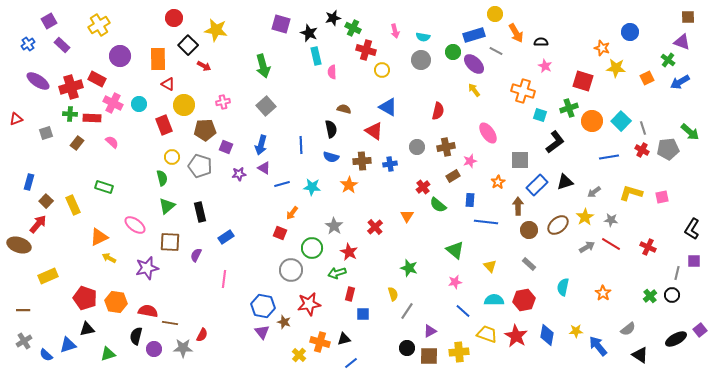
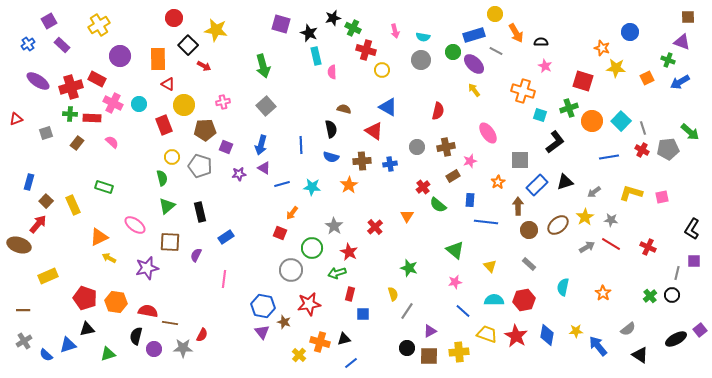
green cross at (668, 60): rotated 16 degrees counterclockwise
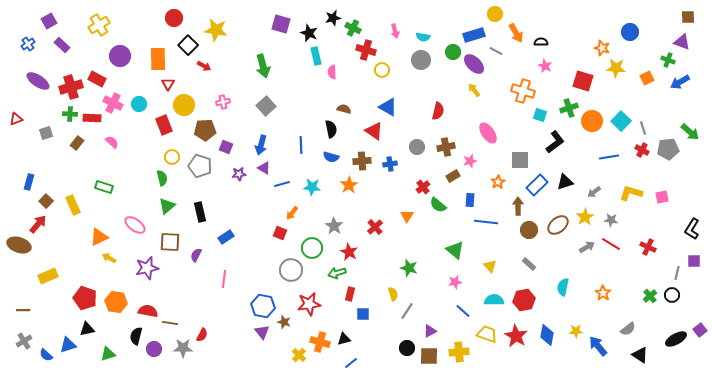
red triangle at (168, 84): rotated 32 degrees clockwise
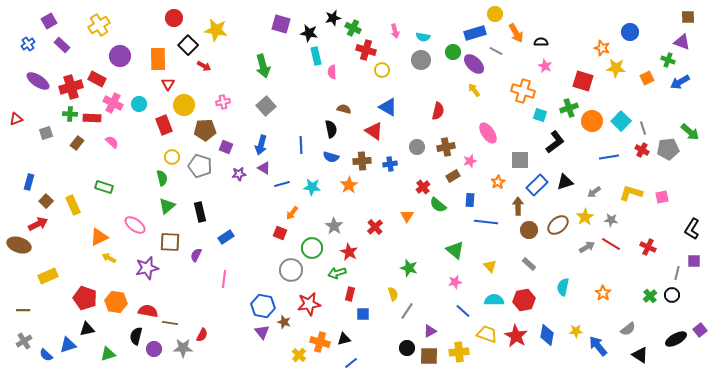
black star at (309, 33): rotated 12 degrees counterclockwise
blue rectangle at (474, 35): moved 1 px right, 2 px up
red arrow at (38, 224): rotated 24 degrees clockwise
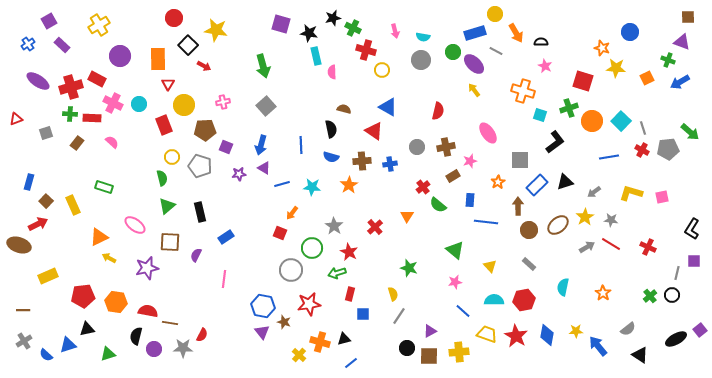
red pentagon at (85, 298): moved 2 px left, 2 px up; rotated 25 degrees counterclockwise
gray line at (407, 311): moved 8 px left, 5 px down
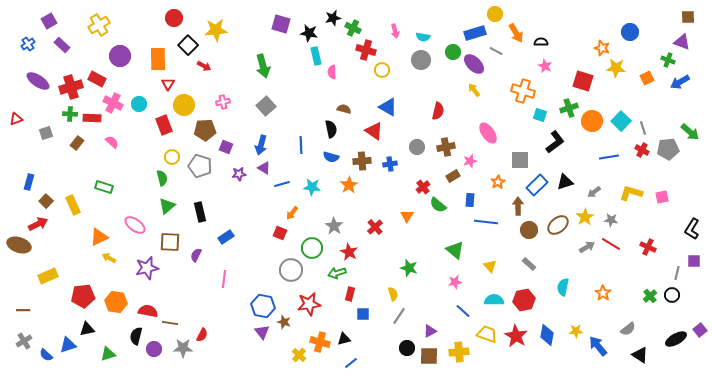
yellow star at (216, 30): rotated 15 degrees counterclockwise
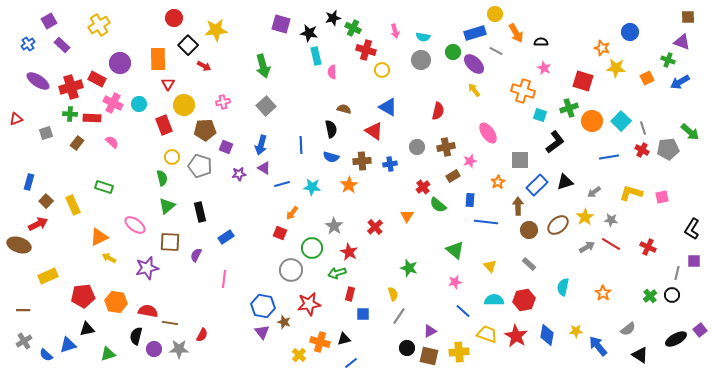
purple circle at (120, 56): moved 7 px down
pink star at (545, 66): moved 1 px left, 2 px down
gray star at (183, 348): moved 4 px left, 1 px down
brown square at (429, 356): rotated 12 degrees clockwise
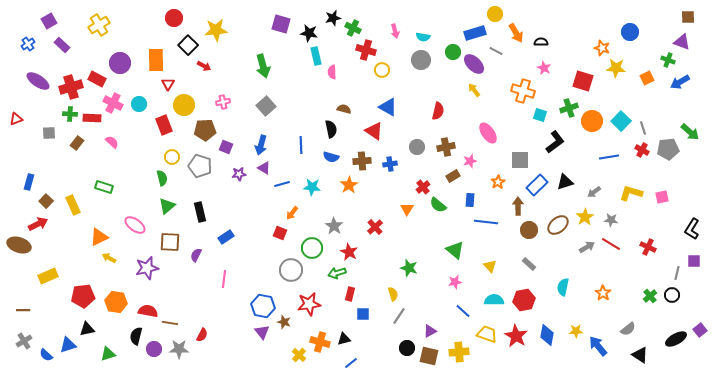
orange rectangle at (158, 59): moved 2 px left, 1 px down
gray square at (46, 133): moved 3 px right; rotated 16 degrees clockwise
orange triangle at (407, 216): moved 7 px up
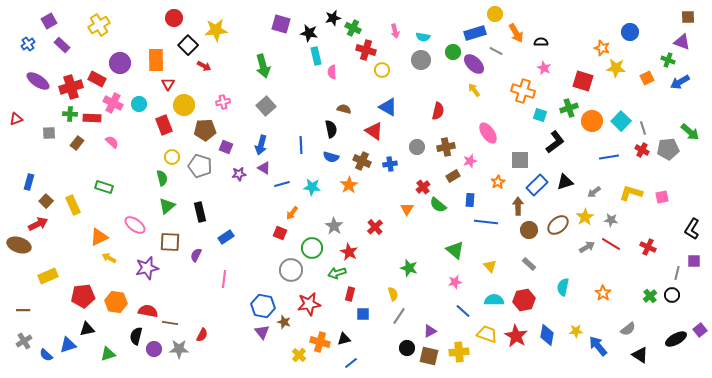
brown cross at (362, 161): rotated 30 degrees clockwise
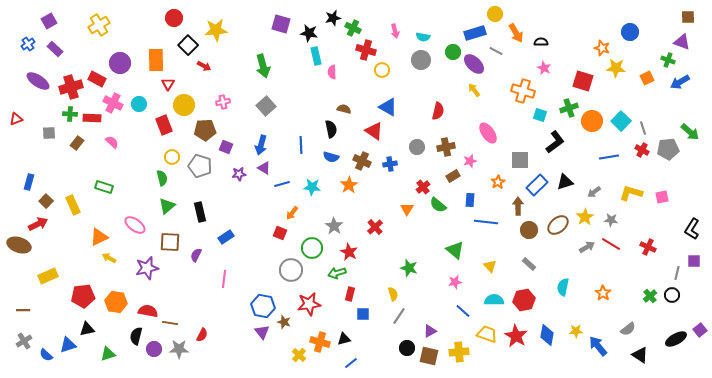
purple rectangle at (62, 45): moved 7 px left, 4 px down
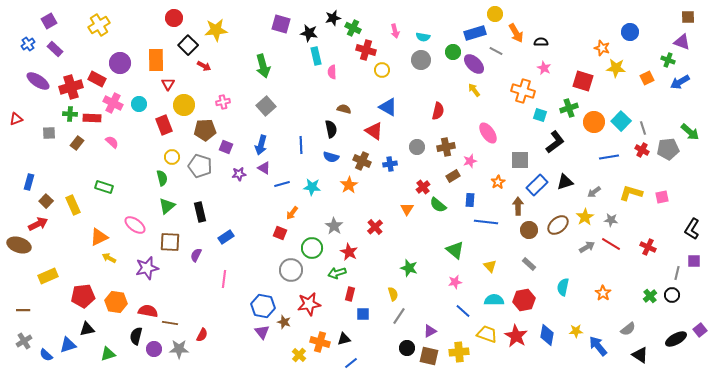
orange circle at (592, 121): moved 2 px right, 1 px down
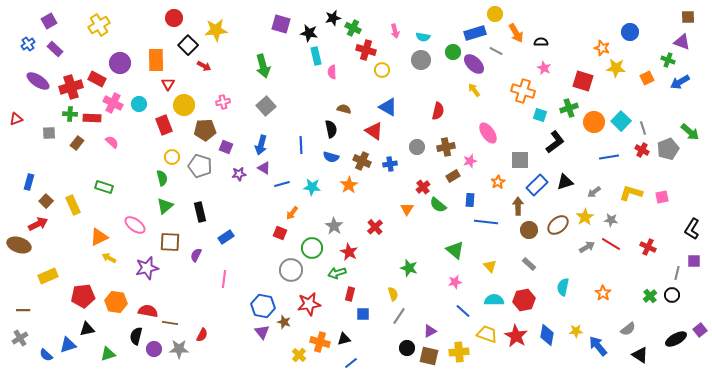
gray pentagon at (668, 149): rotated 15 degrees counterclockwise
green triangle at (167, 206): moved 2 px left
gray cross at (24, 341): moved 4 px left, 3 px up
